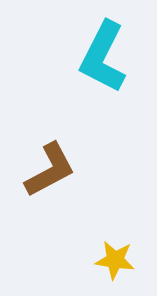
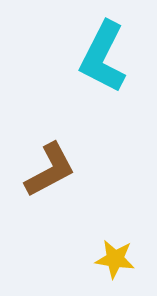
yellow star: moved 1 px up
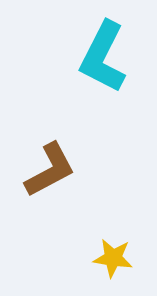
yellow star: moved 2 px left, 1 px up
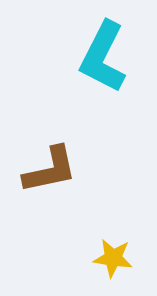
brown L-shape: rotated 16 degrees clockwise
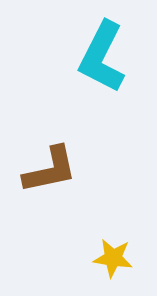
cyan L-shape: moved 1 px left
